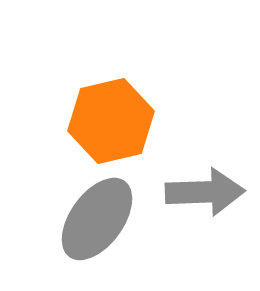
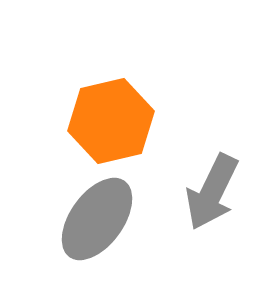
gray arrow: moved 7 px right; rotated 118 degrees clockwise
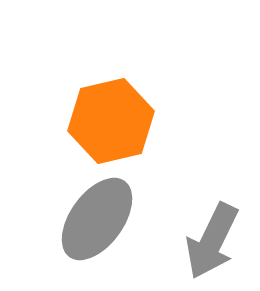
gray arrow: moved 49 px down
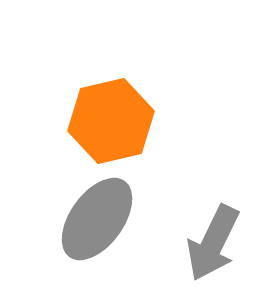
gray arrow: moved 1 px right, 2 px down
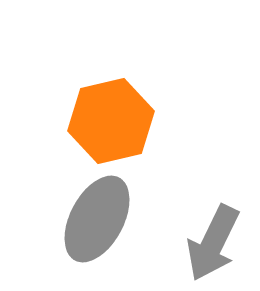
gray ellipse: rotated 8 degrees counterclockwise
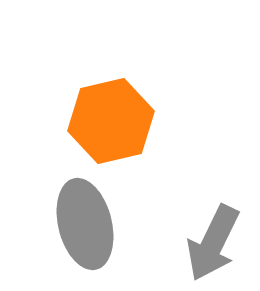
gray ellipse: moved 12 px left, 5 px down; rotated 42 degrees counterclockwise
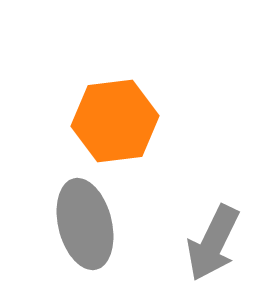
orange hexagon: moved 4 px right; rotated 6 degrees clockwise
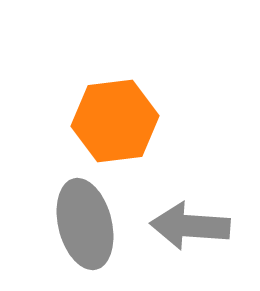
gray arrow: moved 23 px left, 17 px up; rotated 68 degrees clockwise
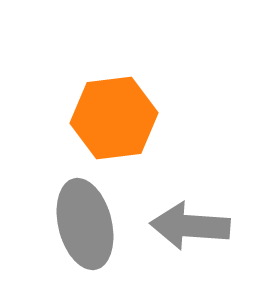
orange hexagon: moved 1 px left, 3 px up
